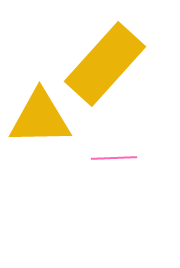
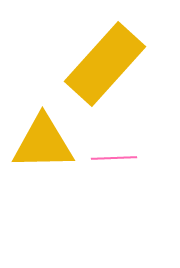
yellow triangle: moved 3 px right, 25 px down
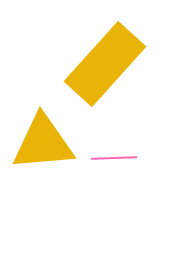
yellow triangle: rotated 4 degrees counterclockwise
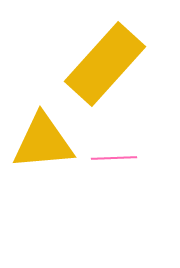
yellow triangle: moved 1 px up
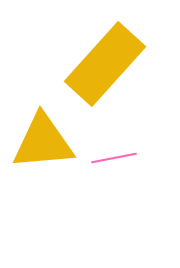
pink line: rotated 9 degrees counterclockwise
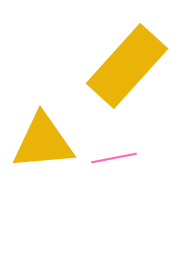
yellow rectangle: moved 22 px right, 2 px down
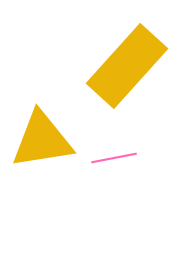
yellow triangle: moved 1 px left, 2 px up; rotated 4 degrees counterclockwise
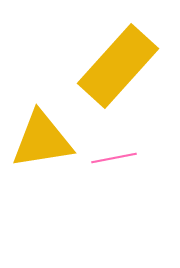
yellow rectangle: moved 9 px left
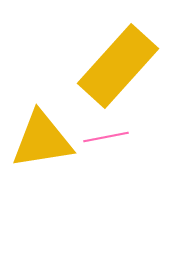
pink line: moved 8 px left, 21 px up
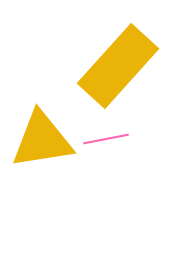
pink line: moved 2 px down
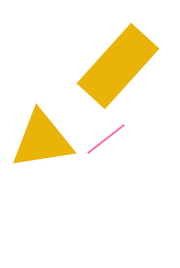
pink line: rotated 27 degrees counterclockwise
